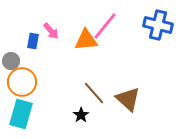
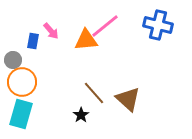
pink line: rotated 12 degrees clockwise
gray circle: moved 2 px right, 1 px up
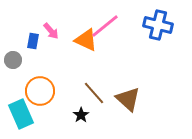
orange triangle: rotated 30 degrees clockwise
orange circle: moved 18 px right, 9 px down
cyan rectangle: rotated 40 degrees counterclockwise
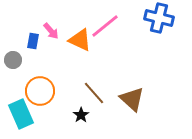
blue cross: moved 1 px right, 7 px up
orange triangle: moved 6 px left
brown triangle: moved 4 px right
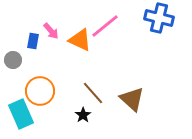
brown line: moved 1 px left
black star: moved 2 px right
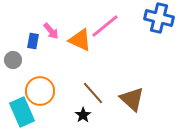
cyan rectangle: moved 1 px right, 2 px up
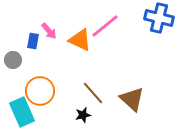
pink arrow: moved 2 px left
black star: rotated 21 degrees clockwise
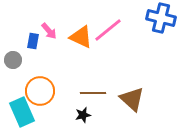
blue cross: moved 2 px right
pink line: moved 3 px right, 4 px down
orange triangle: moved 1 px right, 3 px up
brown line: rotated 50 degrees counterclockwise
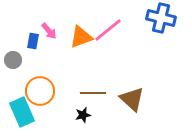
orange triangle: rotated 45 degrees counterclockwise
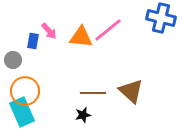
orange triangle: rotated 25 degrees clockwise
orange circle: moved 15 px left
brown triangle: moved 1 px left, 8 px up
